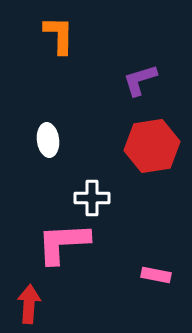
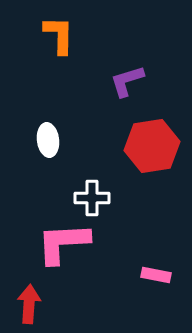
purple L-shape: moved 13 px left, 1 px down
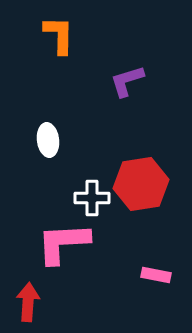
red hexagon: moved 11 px left, 38 px down
red arrow: moved 1 px left, 2 px up
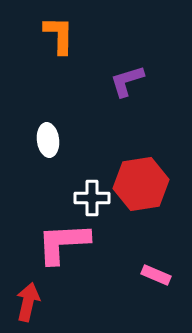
pink rectangle: rotated 12 degrees clockwise
red arrow: rotated 9 degrees clockwise
